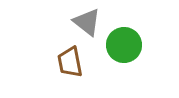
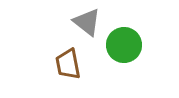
brown trapezoid: moved 2 px left, 2 px down
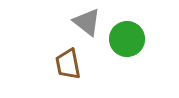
green circle: moved 3 px right, 6 px up
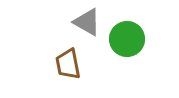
gray triangle: rotated 8 degrees counterclockwise
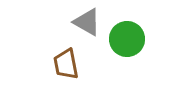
brown trapezoid: moved 2 px left
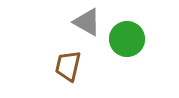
brown trapezoid: moved 2 px right, 2 px down; rotated 24 degrees clockwise
